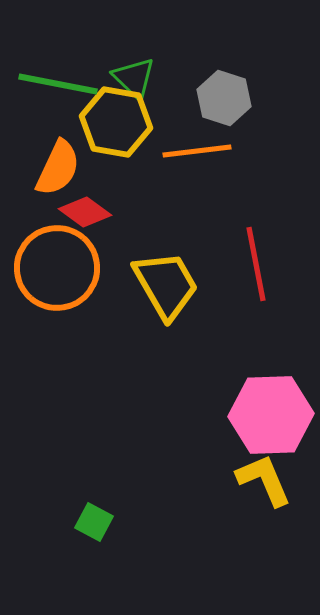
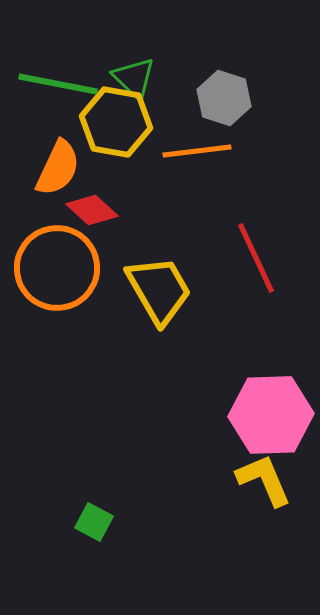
red diamond: moved 7 px right, 2 px up; rotated 6 degrees clockwise
red line: moved 6 px up; rotated 14 degrees counterclockwise
yellow trapezoid: moved 7 px left, 5 px down
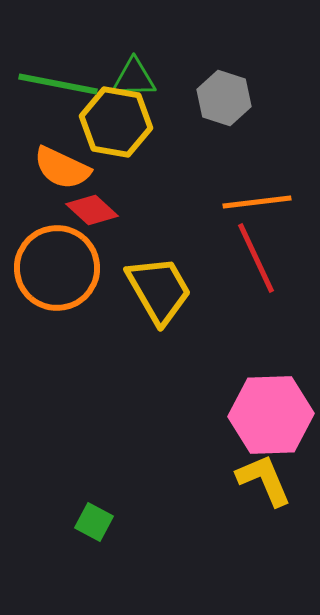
green triangle: rotated 45 degrees counterclockwise
orange line: moved 60 px right, 51 px down
orange semicircle: moved 4 px right; rotated 90 degrees clockwise
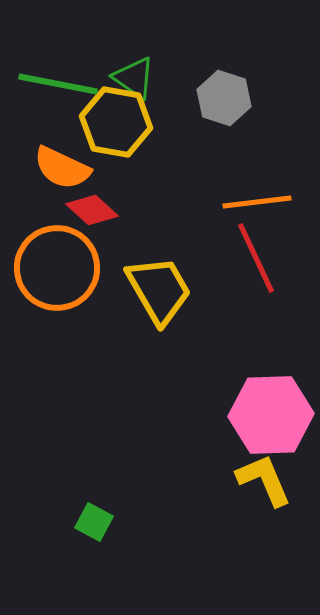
green triangle: rotated 36 degrees clockwise
